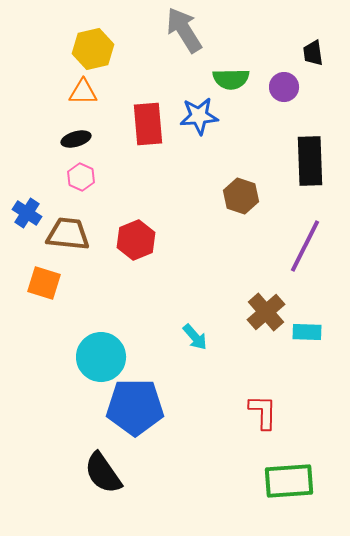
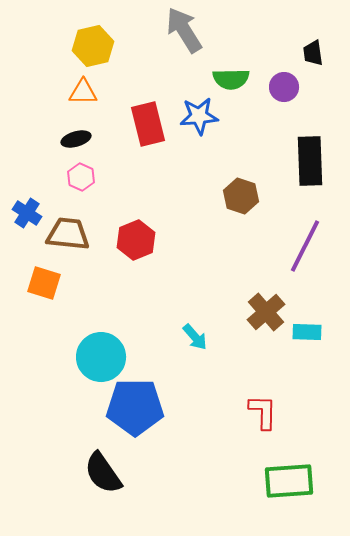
yellow hexagon: moved 3 px up
red rectangle: rotated 9 degrees counterclockwise
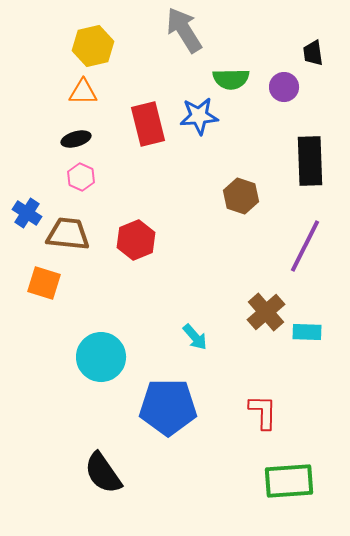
blue pentagon: moved 33 px right
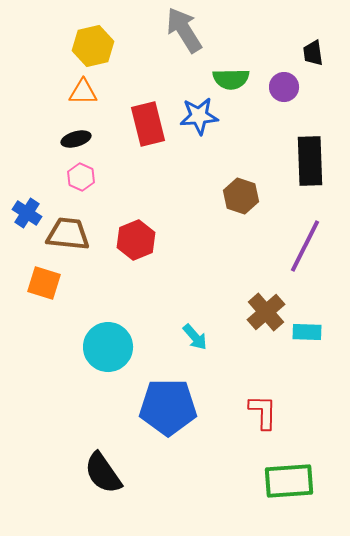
cyan circle: moved 7 px right, 10 px up
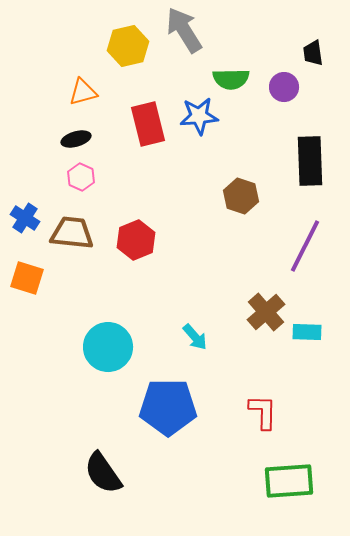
yellow hexagon: moved 35 px right
orange triangle: rotated 16 degrees counterclockwise
blue cross: moved 2 px left, 5 px down
brown trapezoid: moved 4 px right, 1 px up
orange square: moved 17 px left, 5 px up
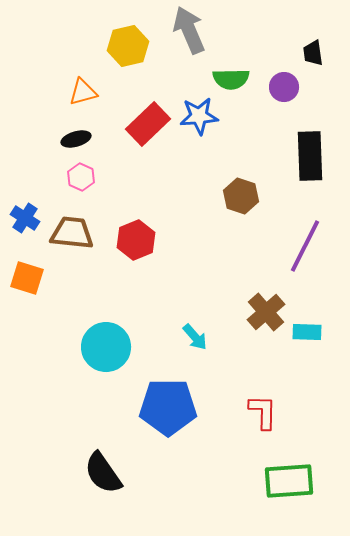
gray arrow: moved 5 px right; rotated 9 degrees clockwise
red rectangle: rotated 60 degrees clockwise
black rectangle: moved 5 px up
cyan circle: moved 2 px left
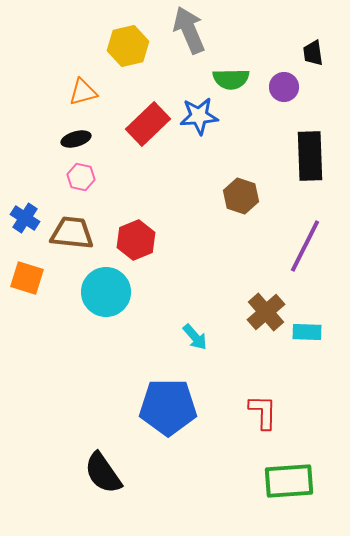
pink hexagon: rotated 12 degrees counterclockwise
cyan circle: moved 55 px up
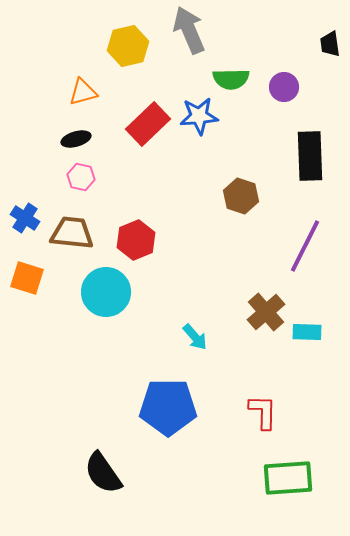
black trapezoid: moved 17 px right, 9 px up
green rectangle: moved 1 px left, 3 px up
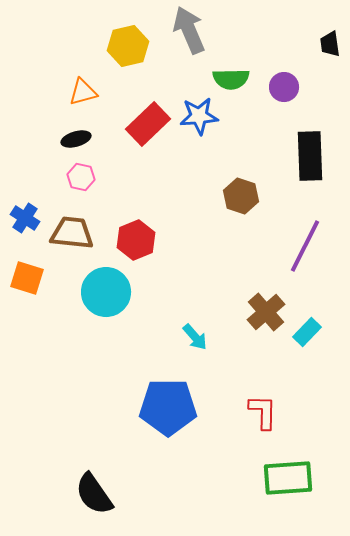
cyan rectangle: rotated 48 degrees counterclockwise
black semicircle: moved 9 px left, 21 px down
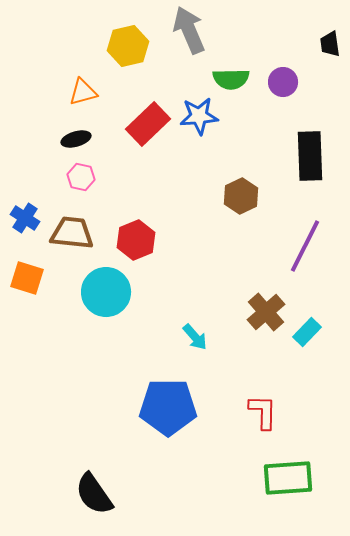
purple circle: moved 1 px left, 5 px up
brown hexagon: rotated 16 degrees clockwise
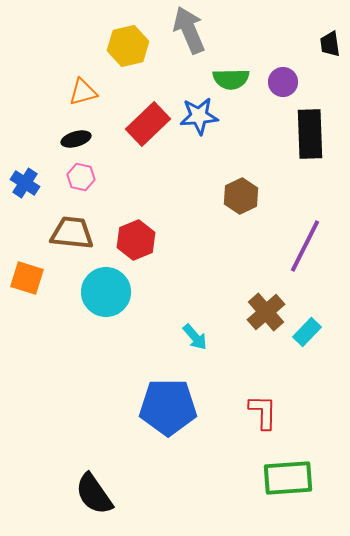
black rectangle: moved 22 px up
blue cross: moved 35 px up
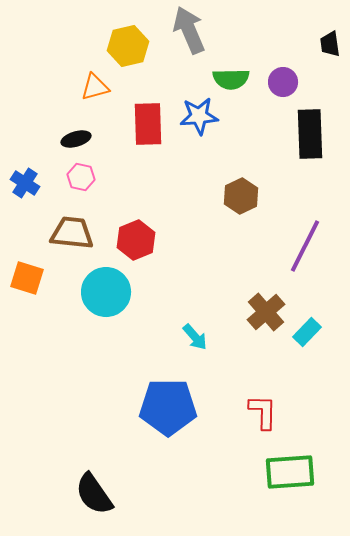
orange triangle: moved 12 px right, 5 px up
red rectangle: rotated 48 degrees counterclockwise
green rectangle: moved 2 px right, 6 px up
